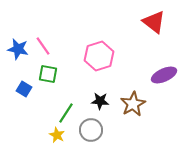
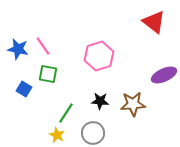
brown star: rotated 25 degrees clockwise
gray circle: moved 2 px right, 3 px down
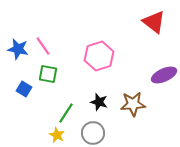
black star: moved 1 px left, 1 px down; rotated 12 degrees clockwise
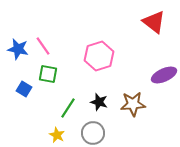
green line: moved 2 px right, 5 px up
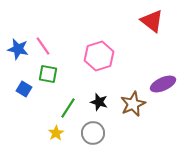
red triangle: moved 2 px left, 1 px up
purple ellipse: moved 1 px left, 9 px down
brown star: rotated 20 degrees counterclockwise
yellow star: moved 1 px left, 2 px up; rotated 14 degrees clockwise
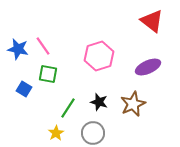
purple ellipse: moved 15 px left, 17 px up
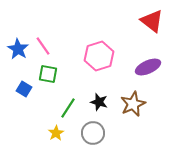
blue star: rotated 20 degrees clockwise
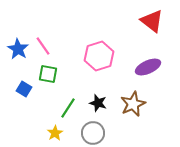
black star: moved 1 px left, 1 px down
yellow star: moved 1 px left
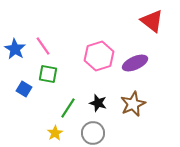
blue star: moved 3 px left
purple ellipse: moved 13 px left, 4 px up
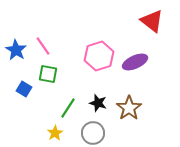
blue star: moved 1 px right, 1 px down
purple ellipse: moved 1 px up
brown star: moved 4 px left, 4 px down; rotated 10 degrees counterclockwise
